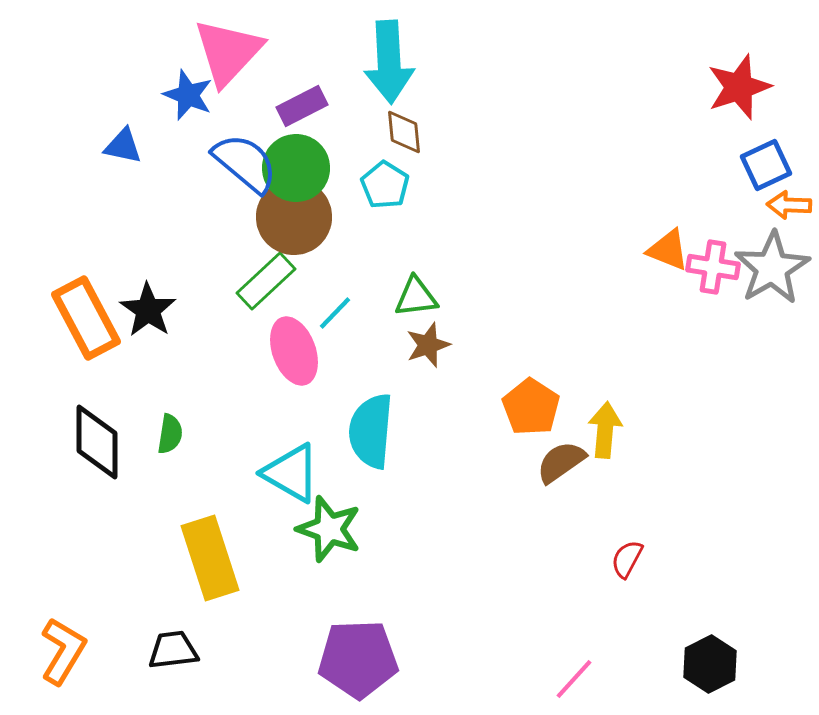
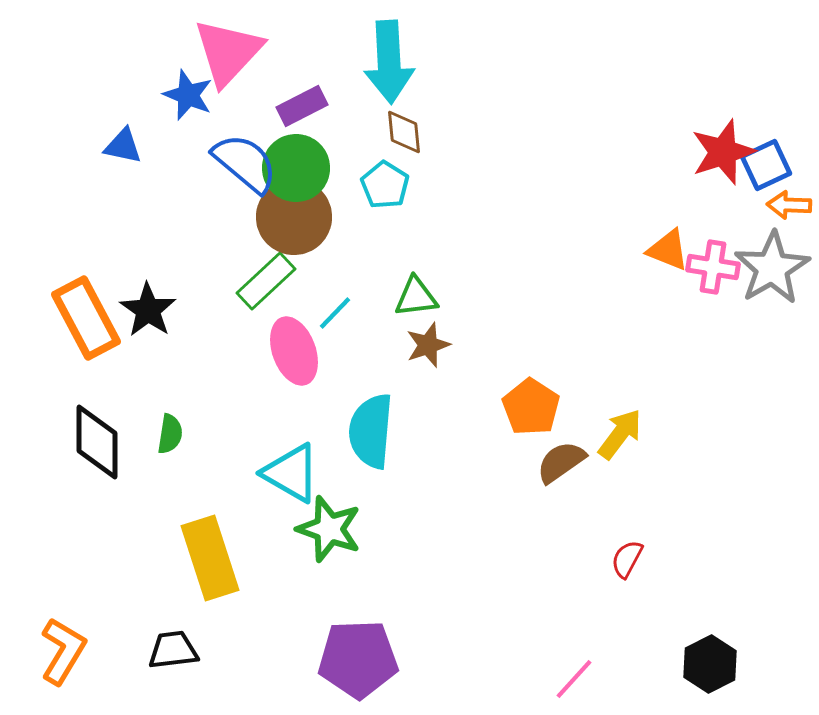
red star: moved 16 px left, 65 px down
yellow arrow: moved 15 px right, 4 px down; rotated 32 degrees clockwise
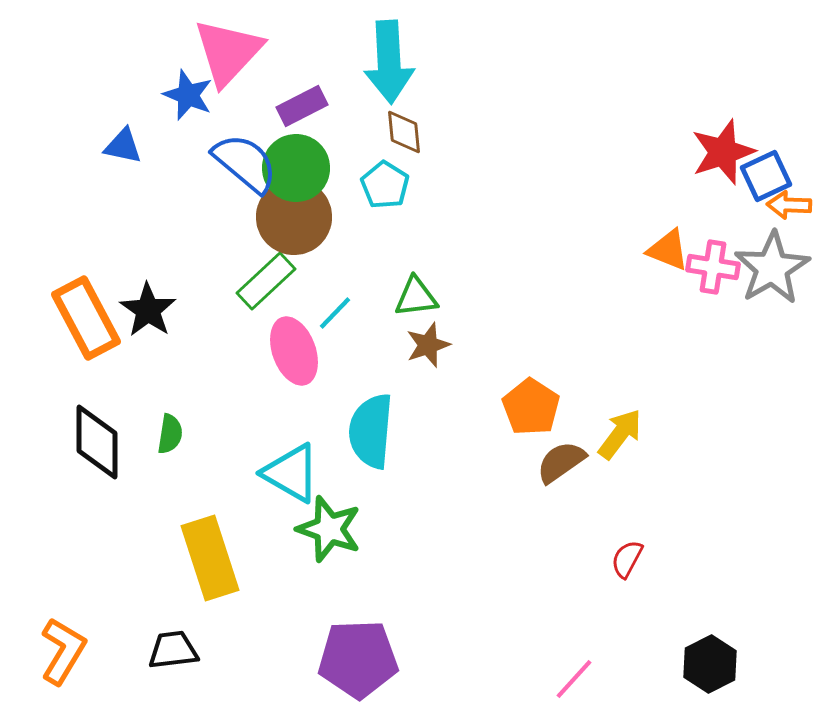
blue square: moved 11 px down
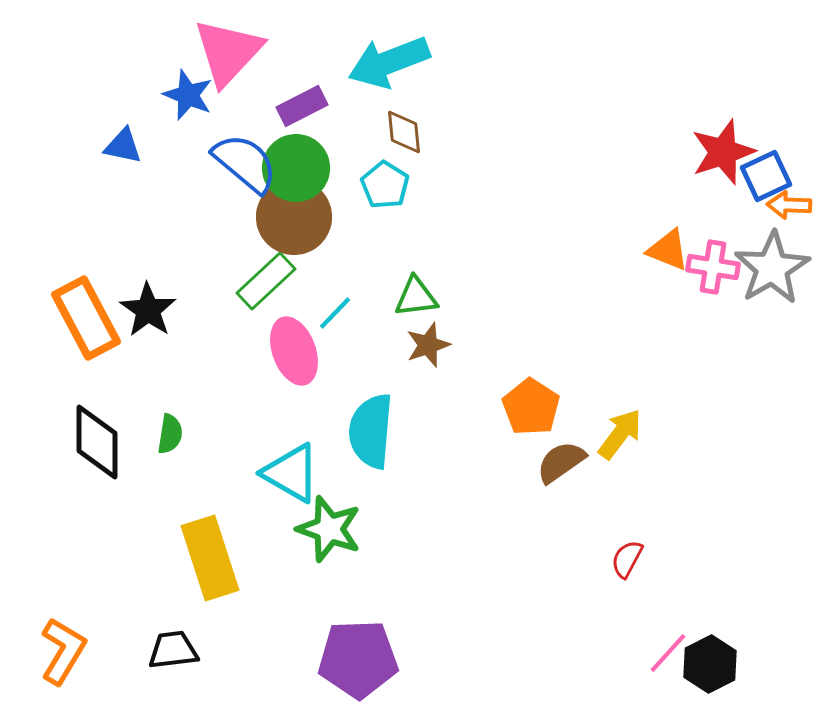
cyan arrow: rotated 72 degrees clockwise
pink line: moved 94 px right, 26 px up
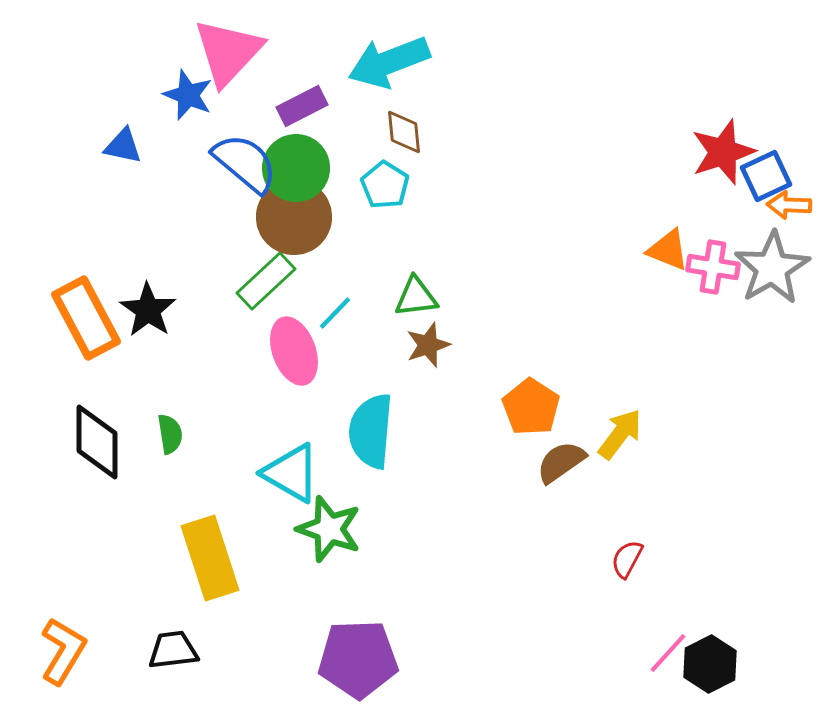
green semicircle: rotated 18 degrees counterclockwise
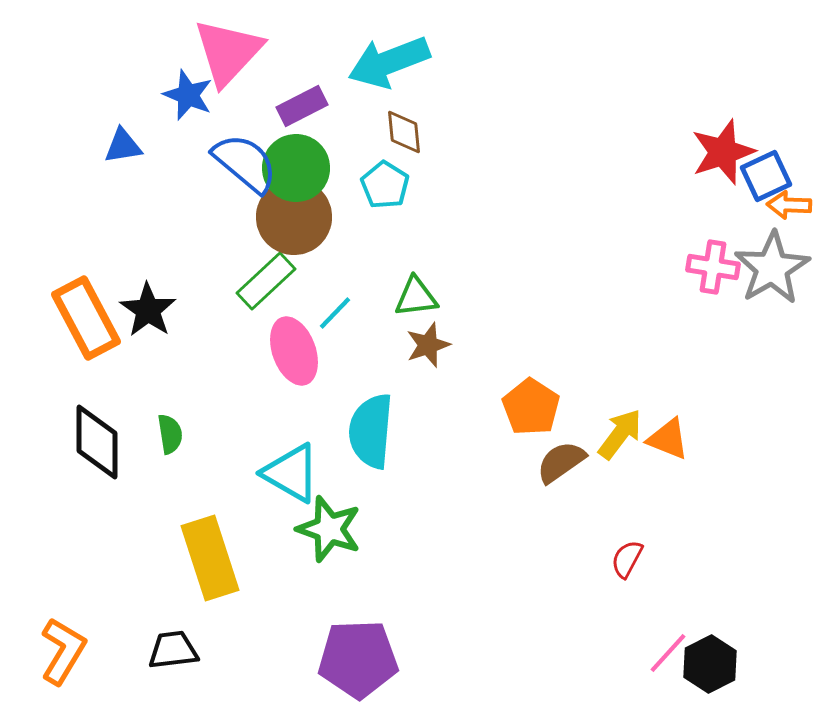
blue triangle: rotated 21 degrees counterclockwise
orange triangle: moved 189 px down
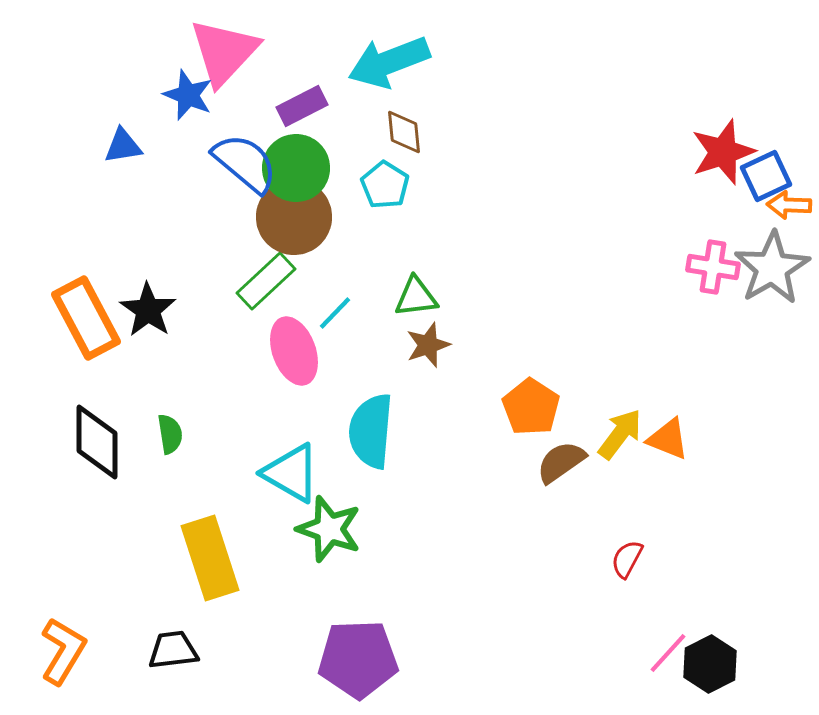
pink triangle: moved 4 px left
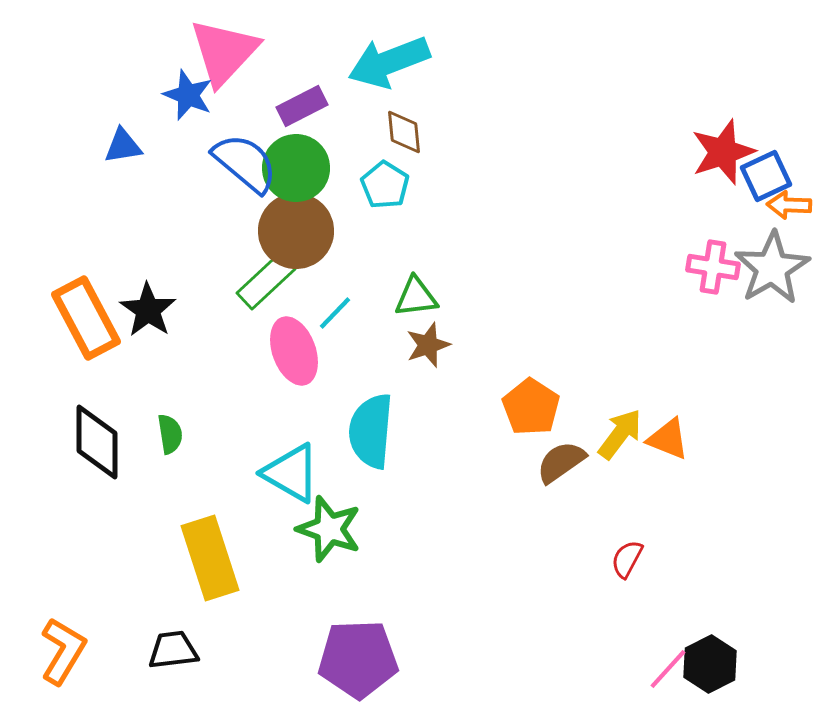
brown circle: moved 2 px right, 14 px down
pink line: moved 16 px down
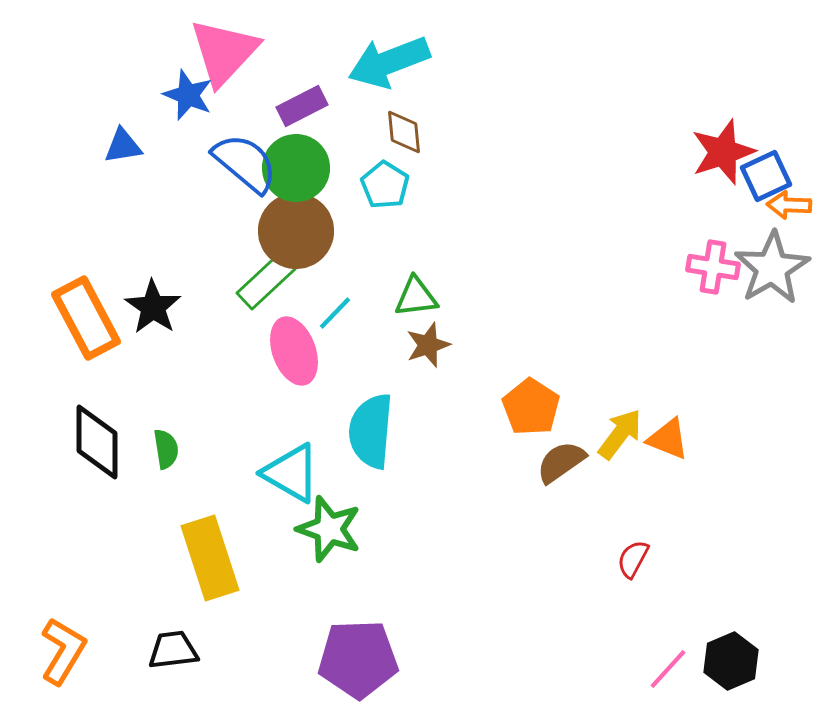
black star: moved 5 px right, 3 px up
green semicircle: moved 4 px left, 15 px down
red semicircle: moved 6 px right
black hexagon: moved 21 px right, 3 px up; rotated 4 degrees clockwise
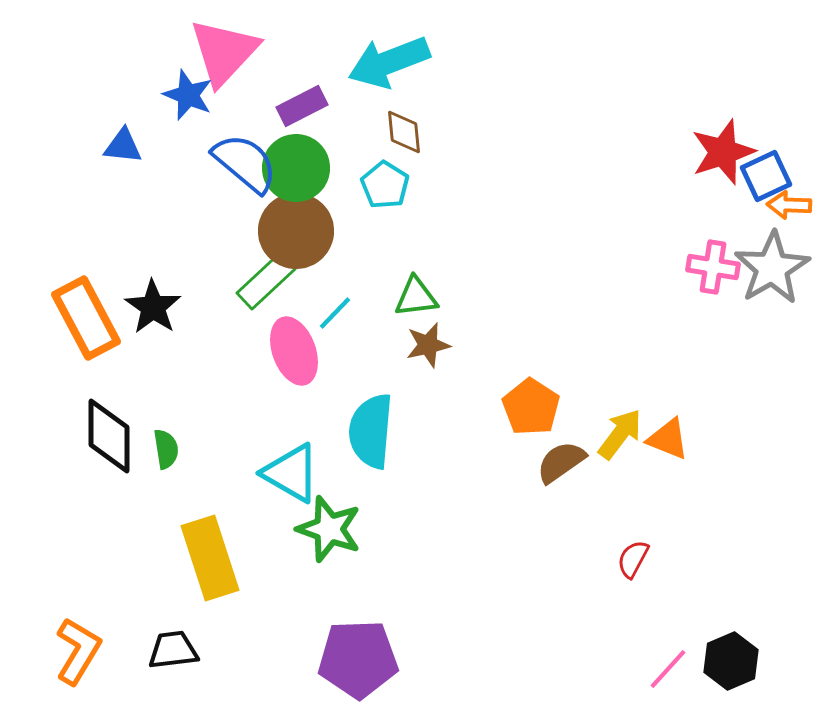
blue triangle: rotated 15 degrees clockwise
brown star: rotated 6 degrees clockwise
black diamond: moved 12 px right, 6 px up
orange L-shape: moved 15 px right
